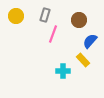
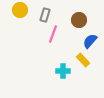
yellow circle: moved 4 px right, 6 px up
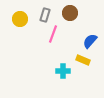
yellow circle: moved 9 px down
brown circle: moved 9 px left, 7 px up
yellow rectangle: rotated 24 degrees counterclockwise
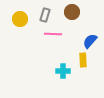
brown circle: moved 2 px right, 1 px up
pink line: rotated 72 degrees clockwise
yellow rectangle: rotated 64 degrees clockwise
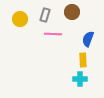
blue semicircle: moved 2 px left, 2 px up; rotated 21 degrees counterclockwise
cyan cross: moved 17 px right, 8 px down
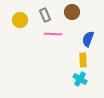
gray rectangle: rotated 40 degrees counterclockwise
yellow circle: moved 1 px down
cyan cross: rotated 32 degrees clockwise
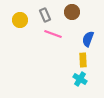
pink line: rotated 18 degrees clockwise
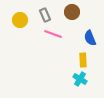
blue semicircle: moved 2 px right, 1 px up; rotated 42 degrees counterclockwise
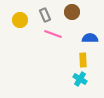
blue semicircle: rotated 112 degrees clockwise
